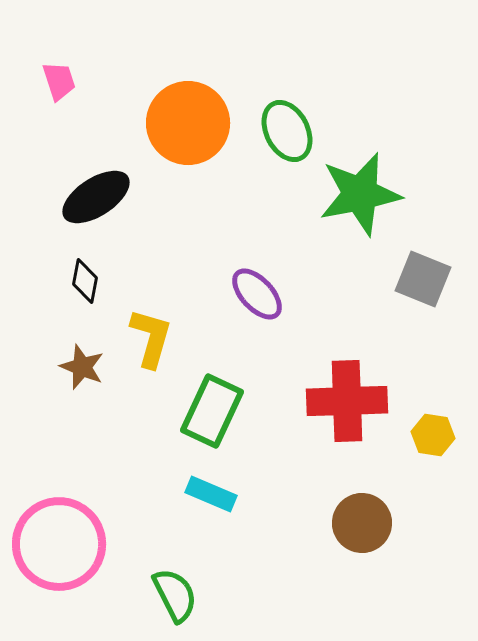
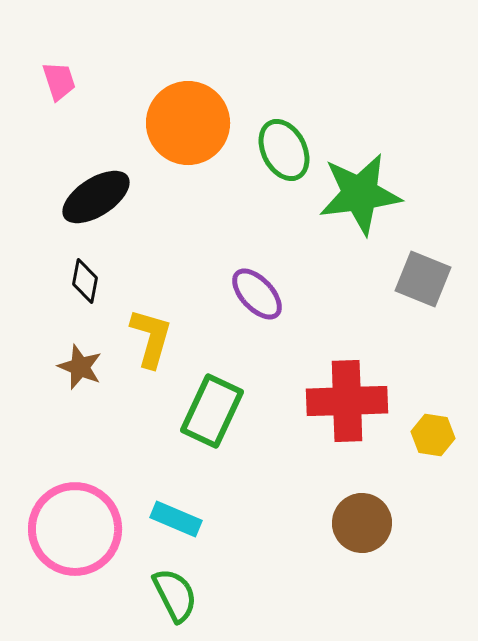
green ellipse: moved 3 px left, 19 px down
green star: rotated 4 degrees clockwise
brown star: moved 2 px left
cyan rectangle: moved 35 px left, 25 px down
pink circle: moved 16 px right, 15 px up
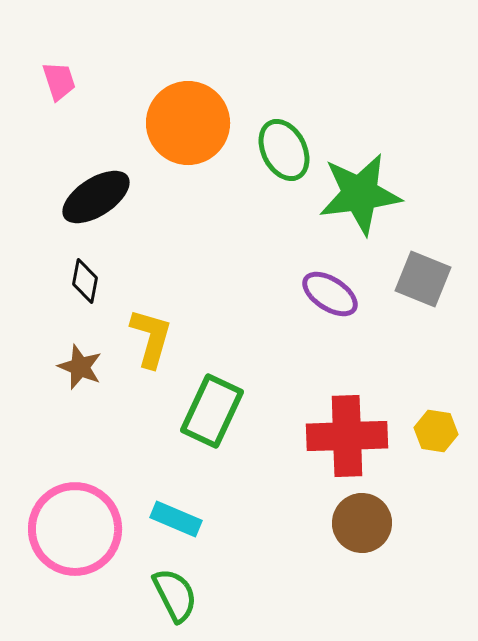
purple ellipse: moved 73 px right; rotated 14 degrees counterclockwise
red cross: moved 35 px down
yellow hexagon: moved 3 px right, 4 px up
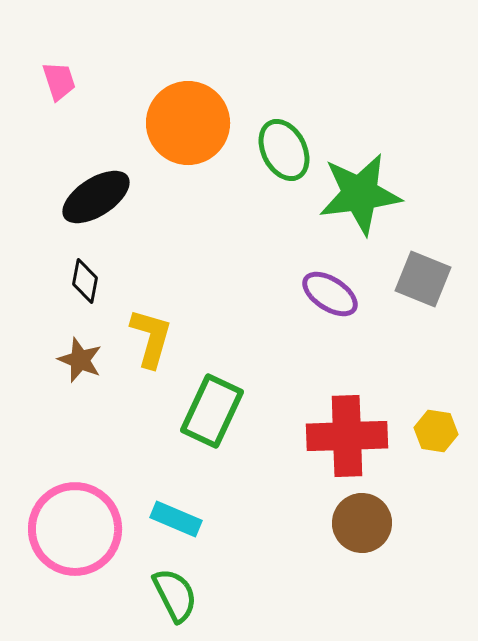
brown star: moved 7 px up
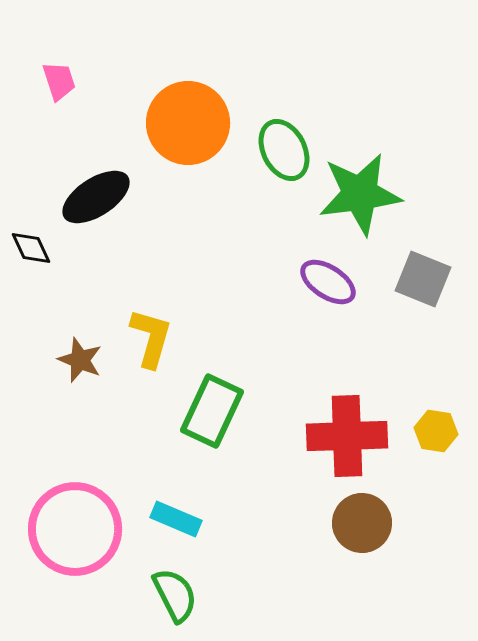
black diamond: moved 54 px left, 33 px up; rotated 36 degrees counterclockwise
purple ellipse: moved 2 px left, 12 px up
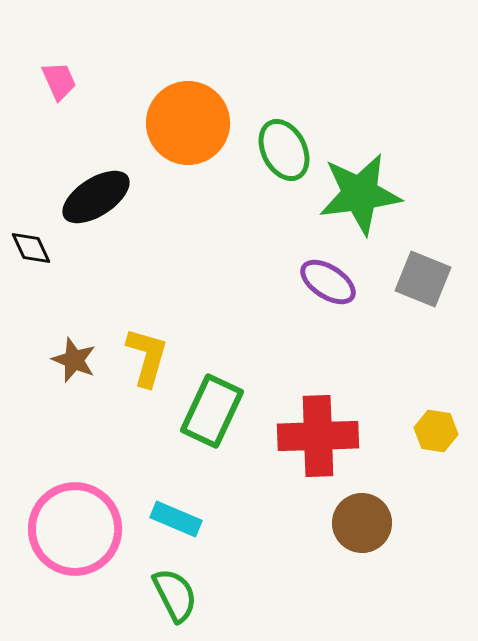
pink trapezoid: rotated 6 degrees counterclockwise
yellow L-shape: moved 4 px left, 19 px down
brown star: moved 6 px left
red cross: moved 29 px left
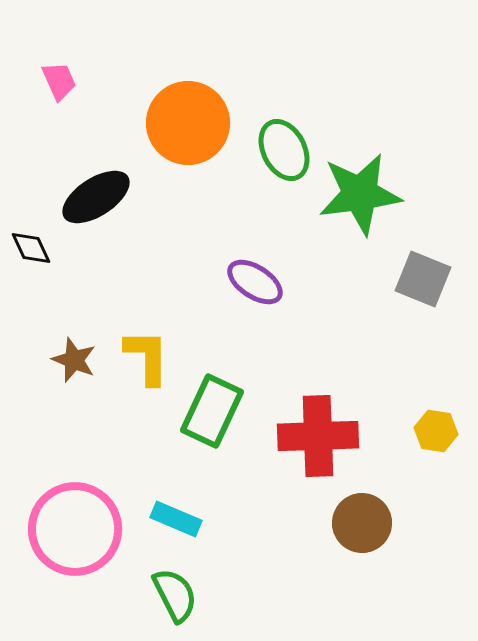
purple ellipse: moved 73 px left
yellow L-shape: rotated 16 degrees counterclockwise
